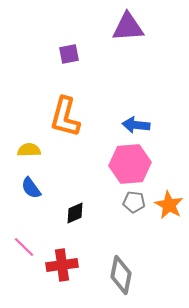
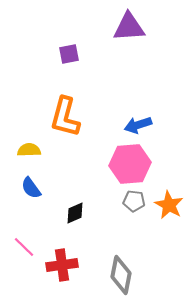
purple triangle: moved 1 px right
blue arrow: moved 2 px right; rotated 24 degrees counterclockwise
gray pentagon: moved 1 px up
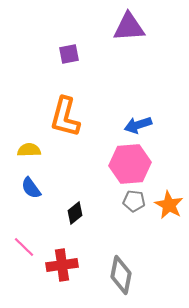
black diamond: rotated 15 degrees counterclockwise
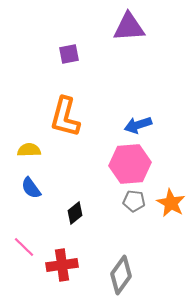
orange star: moved 2 px right, 2 px up
gray diamond: rotated 24 degrees clockwise
